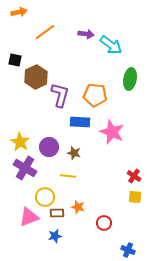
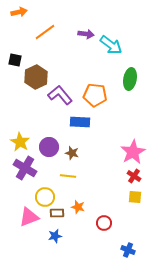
purple L-shape: rotated 55 degrees counterclockwise
pink star: moved 21 px right, 20 px down; rotated 20 degrees clockwise
brown star: moved 2 px left
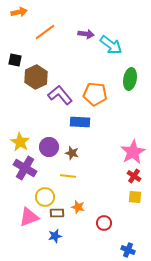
orange pentagon: moved 1 px up
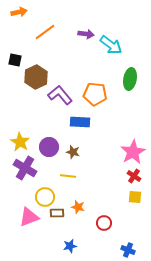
brown star: moved 1 px right, 1 px up
blue star: moved 15 px right, 10 px down
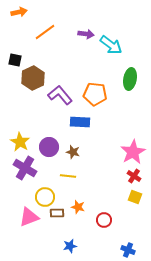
brown hexagon: moved 3 px left, 1 px down
yellow square: rotated 16 degrees clockwise
red circle: moved 3 px up
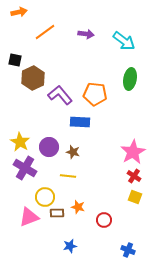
cyan arrow: moved 13 px right, 4 px up
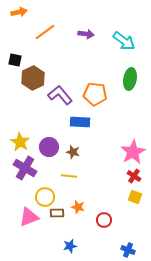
yellow line: moved 1 px right
